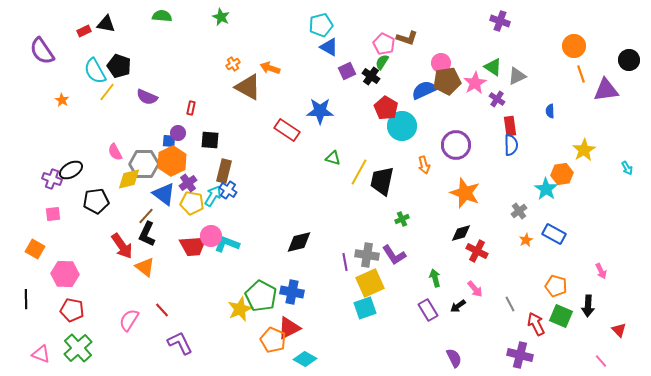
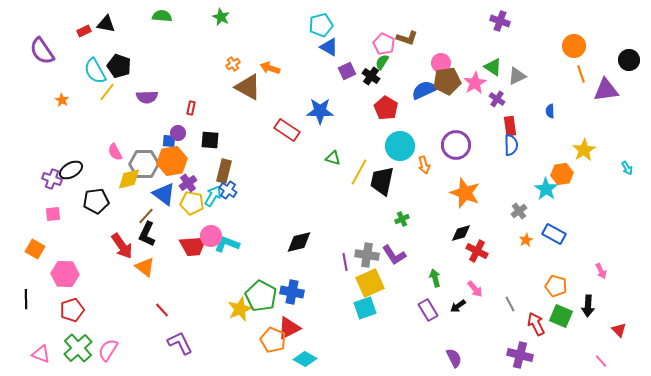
purple semicircle at (147, 97): rotated 25 degrees counterclockwise
cyan circle at (402, 126): moved 2 px left, 20 px down
orange hexagon at (172, 161): rotated 16 degrees clockwise
red pentagon at (72, 310): rotated 30 degrees counterclockwise
pink semicircle at (129, 320): moved 21 px left, 30 px down
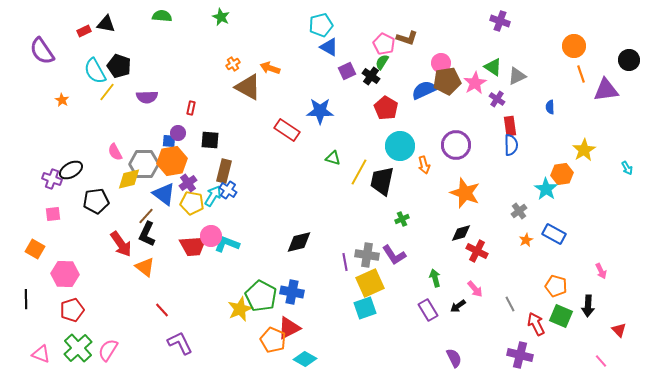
blue semicircle at (550, 111): moved 4 px up
red arrow at (122, 246): moved 1 px left, 2 px up
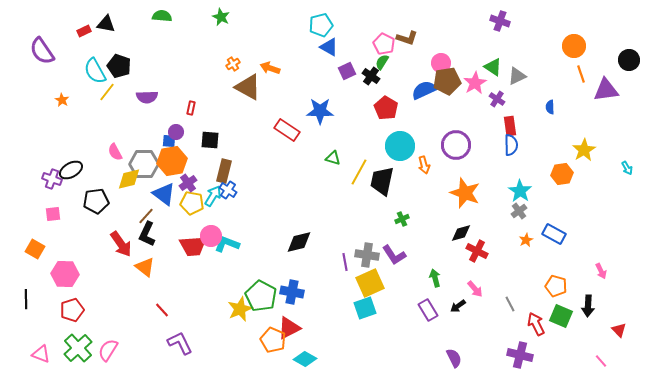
purple circle at (178, 133): moved 2 px left, 1 px up
cyan star at (546, 189): moved 26 px left, 2 px down
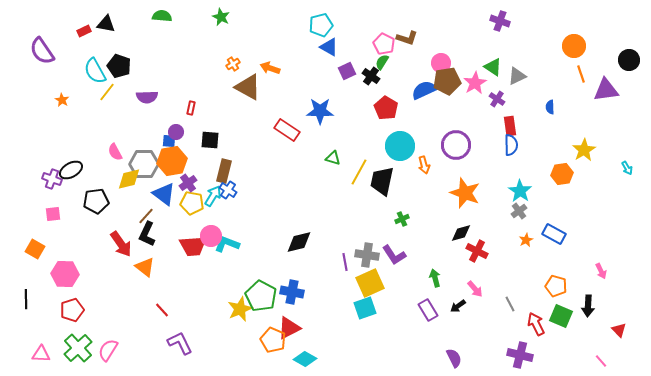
pink triangle at (41, 354): rotated 18 degrees counterclockwise
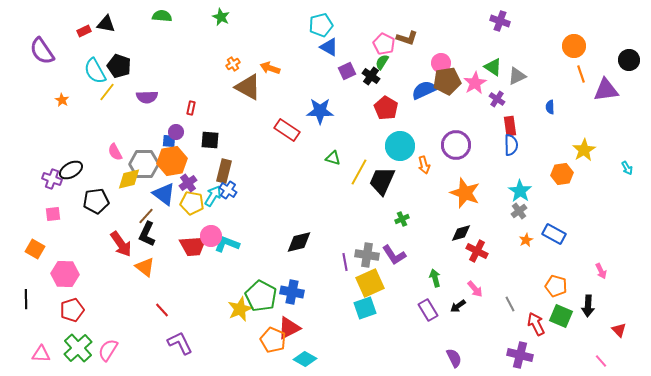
black trapezoid at (382, 181): rotated 12 degrees clockwise
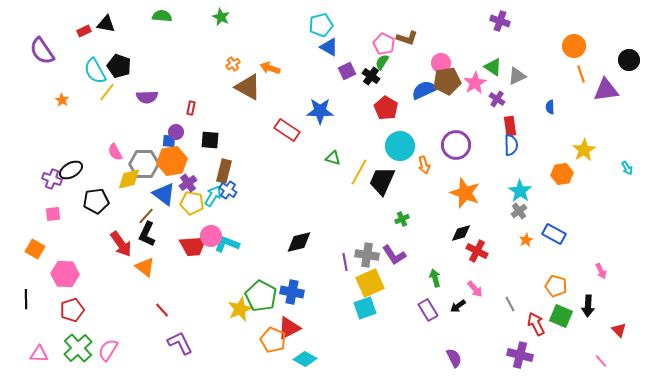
pink triangle at (41, 354): moved 2 px left
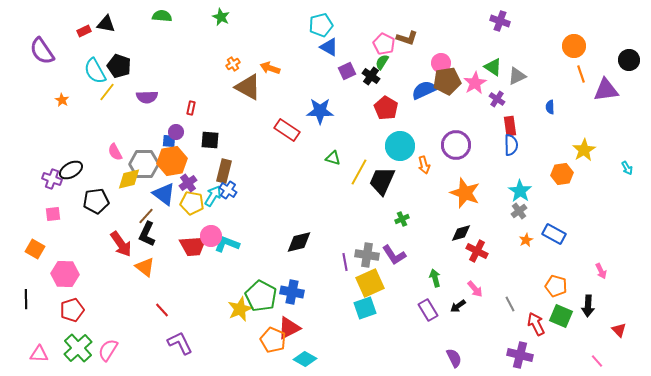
pink line at (601, 361): moved 4 px left
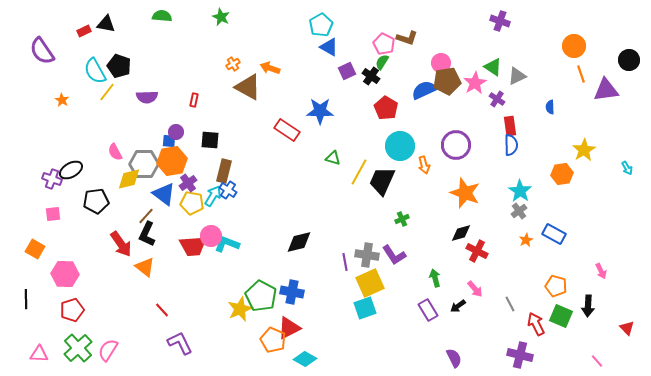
cyan pentagon at (321, 25): rotated 15 degrees counterclockwise
red rectangle at (191, 108): moved 3 px right, 8 px up
red triangle at (619, 330): moved 8 px right, 2 px up
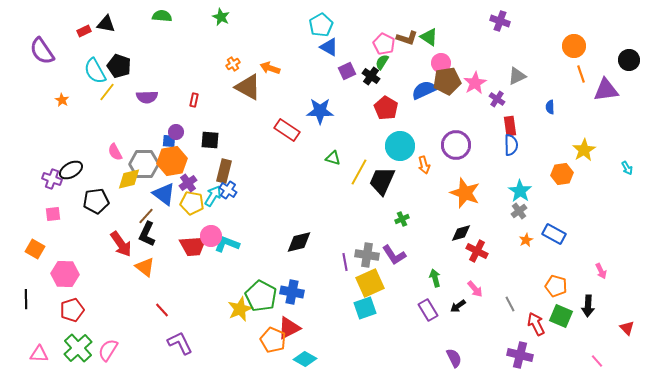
green triangle at (493, 67): moved 64 px left, 30 px up
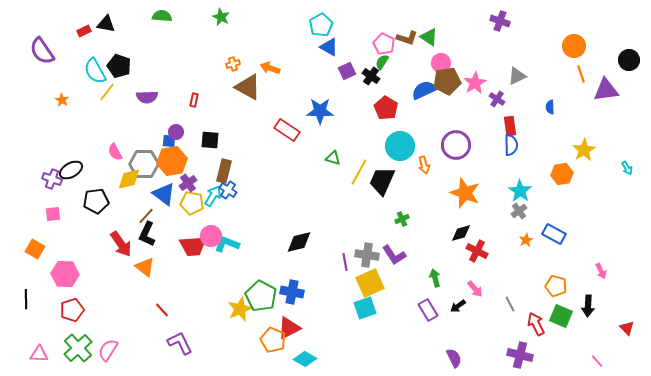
orange cross at (233, 64): rotated 16 degrees clockwise
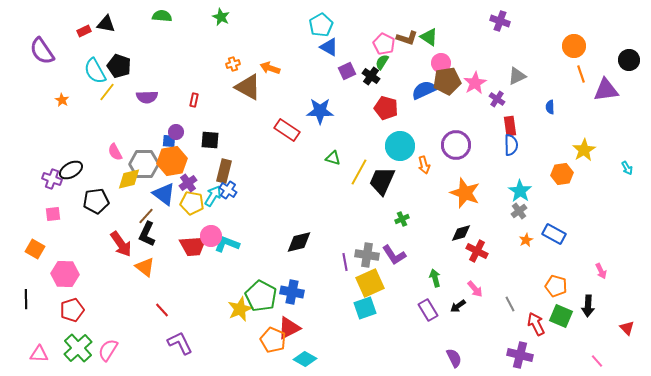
red pentagon at (386, 108): rotated 15 degrees counterclockwise
